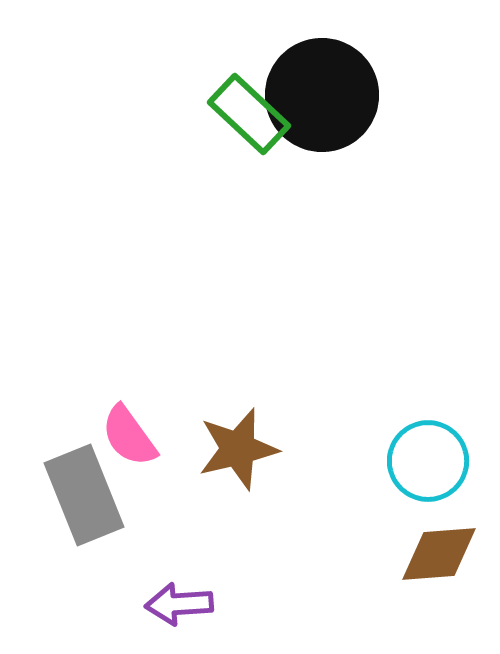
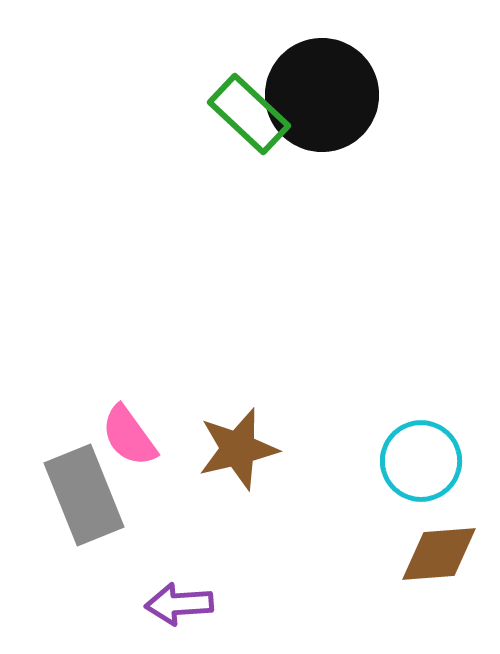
cyan circle: moved 7 px left
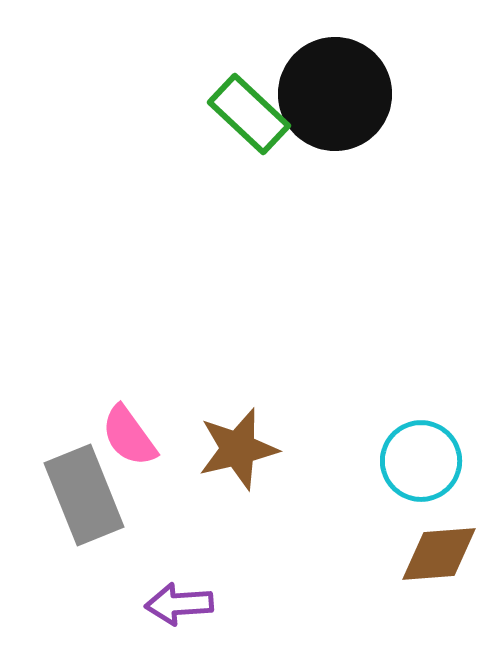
black circle: moved 13 px right, 1 px up
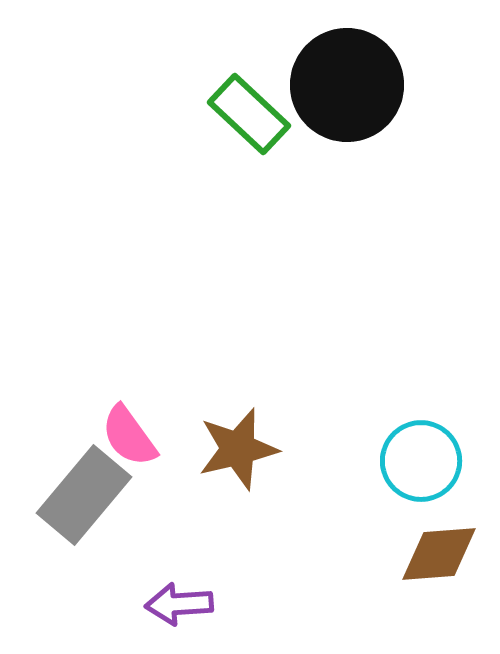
black circle: moved 12 px right, 9 px up
gray rectangle: rotated 62 degrees clockwise
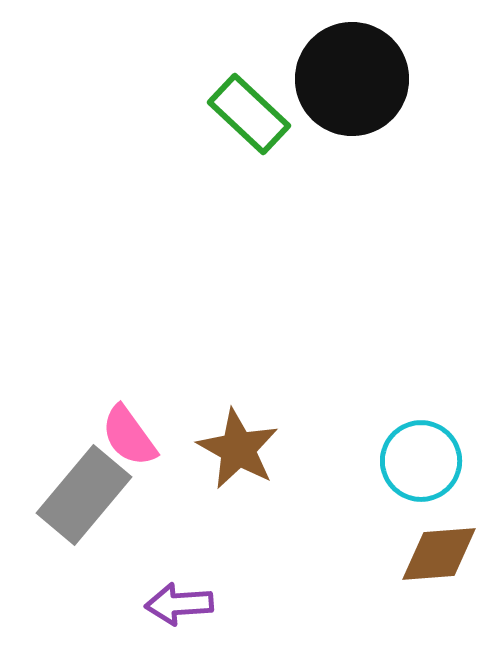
black circle: moved 5 px right, 6 px up
brown star: rotated 30 degrees counterclockwise
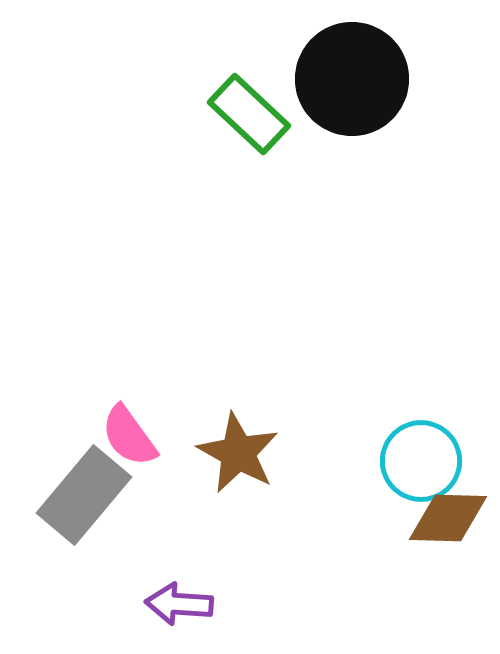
brown star: moved 4 px down
brown diamond: moved 9 px right, 36 px up; rotated 6 degrees clockwise
purple arrow: rotated 8 degrees clockwise
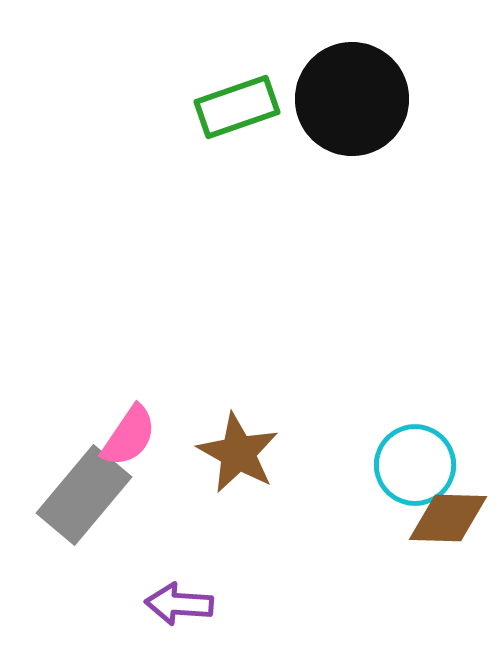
black circle: moved 20 px down
green rectangle: moved 12 px left, 7 px up; rotated 62 degrees counterclockwise
pink semicircle: rotated 110 degrees counterclockwise
cyan circle: moved 6 px left, 4 px down
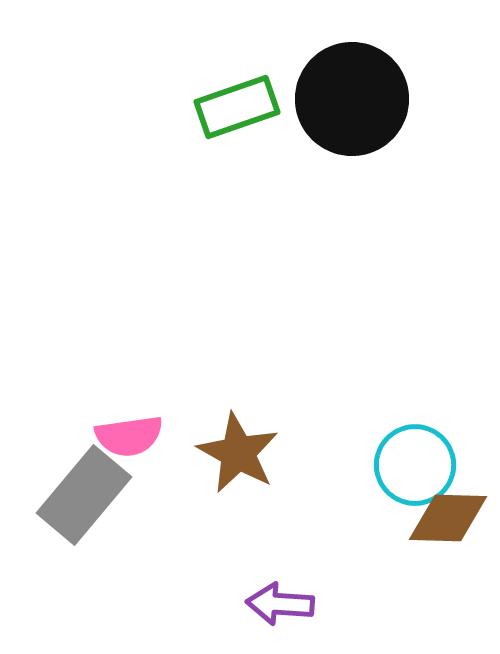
pink semicircle: rotated 48 degrees clockwise
purple arrow: moved 101 px right
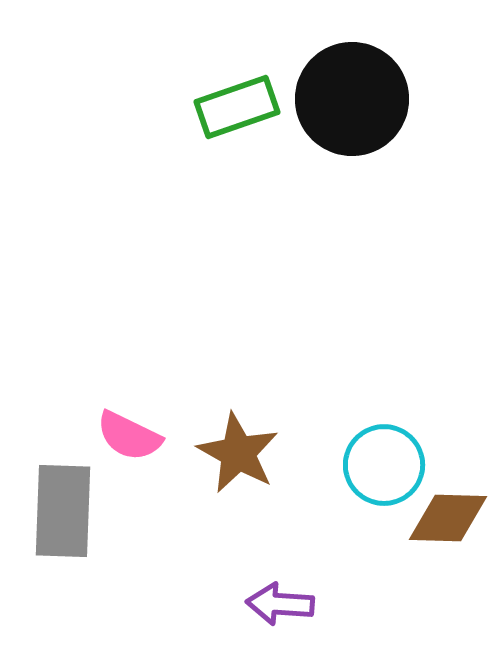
pink semicircle: rotated 34 degrees clockwise
cyan circle: moved 31 px left
gray rectangle: moved 21 px left, 16 px down; rotated 38 degrees counterclockwise
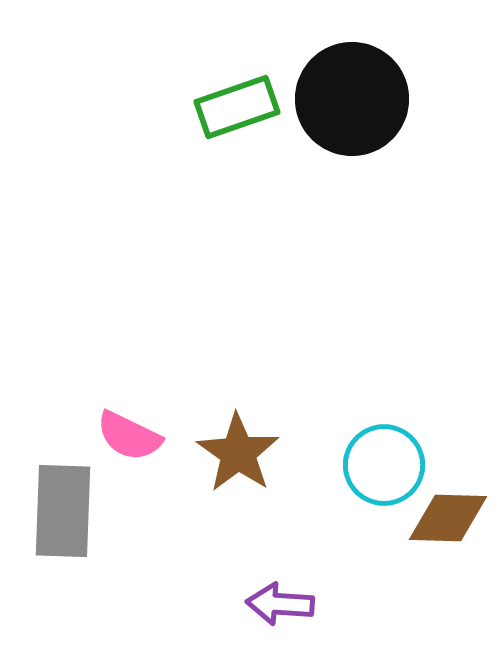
brown star: rotated 6 degrees clockwise
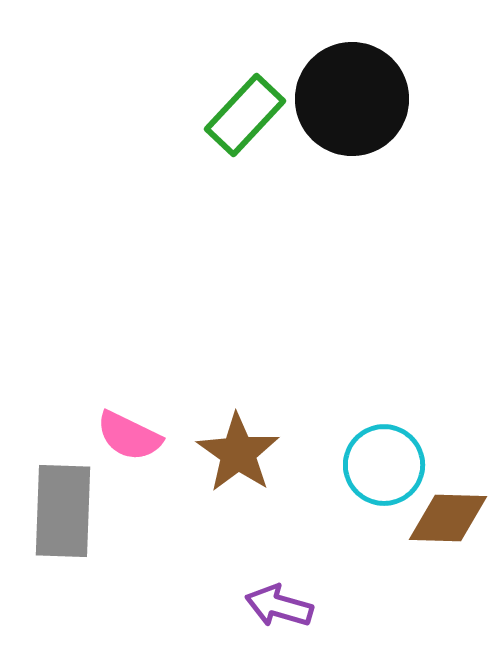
green rectangle: moved 8 px right, 8 px down; rotated 28 degrees counterclockwise
purple arrow: moved 1 px left, 2 px down; rotated 12 degrees clockwise
